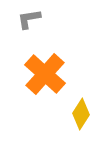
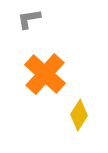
yellow diamond: moved 2 px left, 1 px down
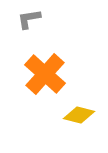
yellow diamond: rotated 72 degrees clockwise
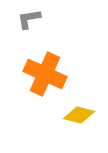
orange cross: rotated 18 degrees counterclockwise
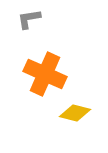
yellow diamond: moved 4 px left, 2 px up
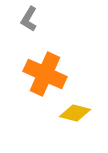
gray L-shape: rotated 50 degrees counterclockwise
